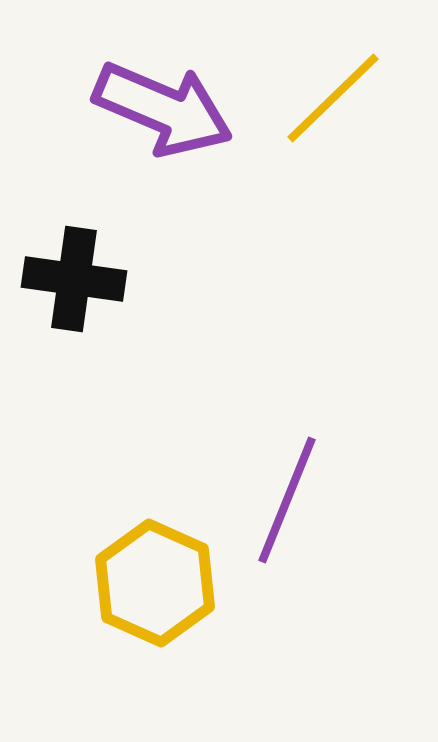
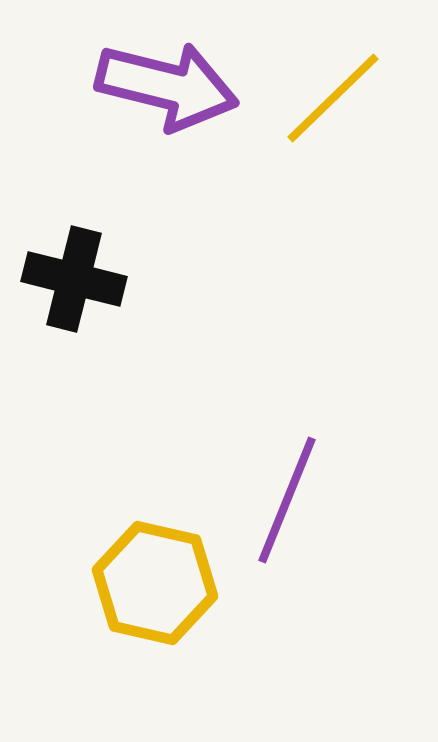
purple arrow: moved 4 px right, 23 px up; rotated 9 degrees counterclockwise
black cross: rotated 6 degrees clockwise
yellow hexagon: rotated 11 degrees counterclockwise
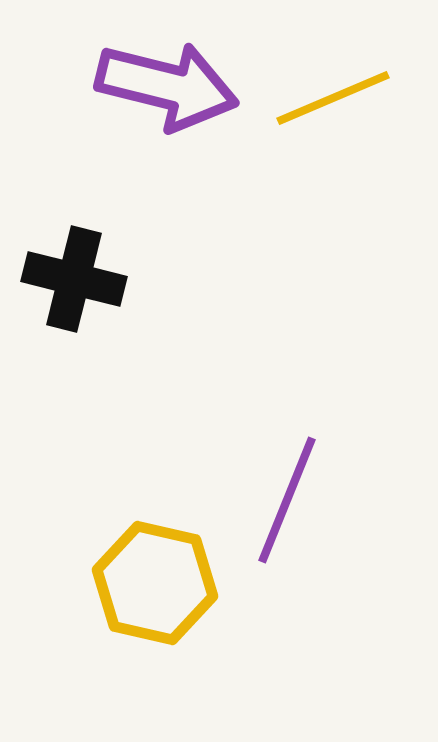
yellow line: rotated 21 degrees clockwise
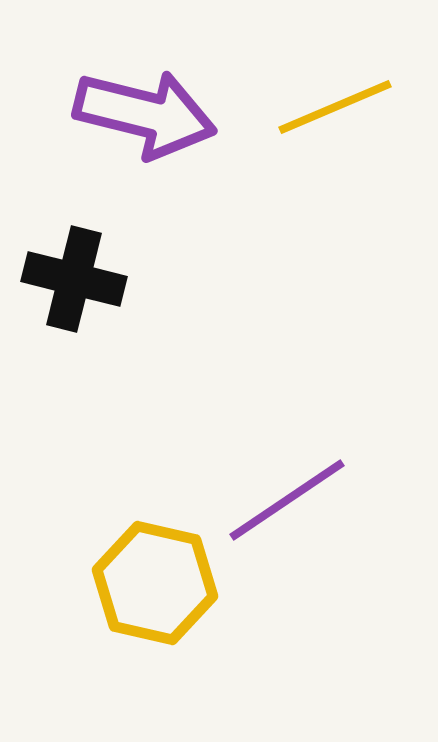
purple arrow: moved 22 px left, 28 px down
yellow line: moved 2 px right, 9 px down
purple line: rotated 34 degrees clockwise
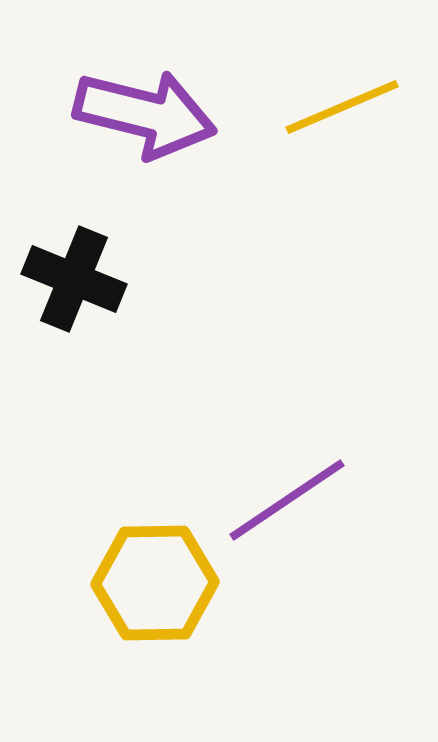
yellow line: moved 7 px right
black cross: rotated 8 degrees clockwise
yellow hexagon: rotated 14 degrees counterclockwise
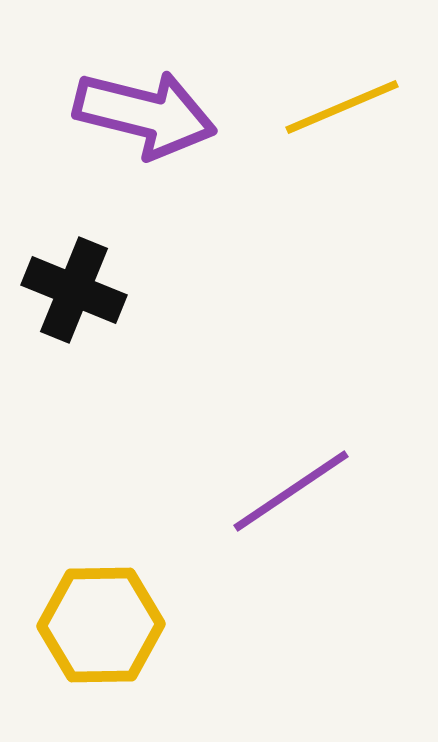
black cross: moved 11 px down
purple line: moved 4 px right, 9 px up
yellow hexagon: moved 54 px left, 42 px down
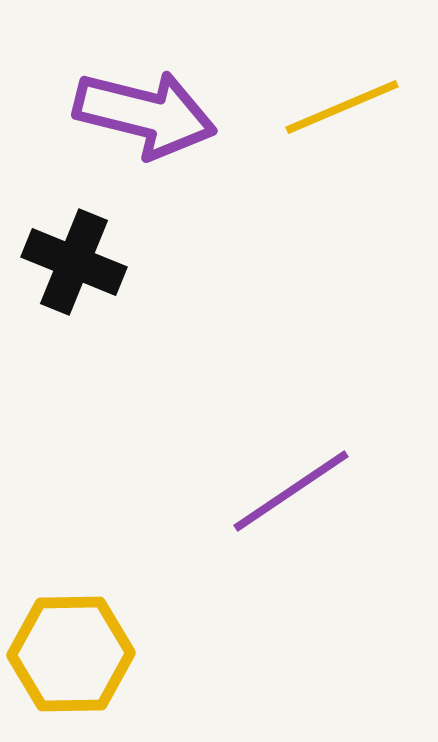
black cross: moved 28 px up
yellow hexagon: moved 30 px left, 29 px down
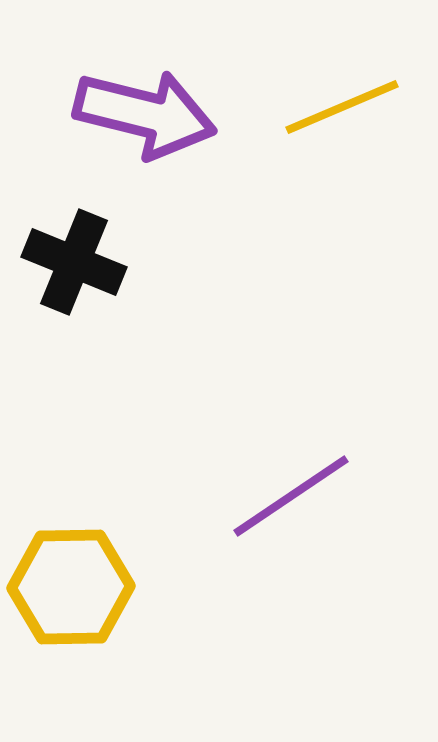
purple line: moved 5 px down
yellow hexagon: moved 67 px up
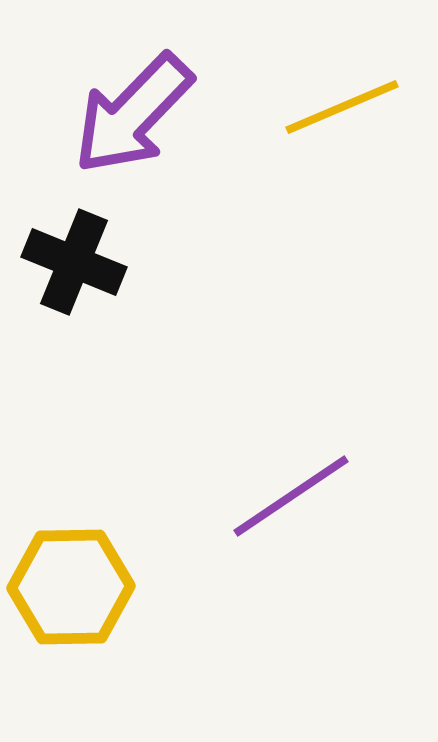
purple arrow: moved 12 px left; rotated 120 degrees clockwise
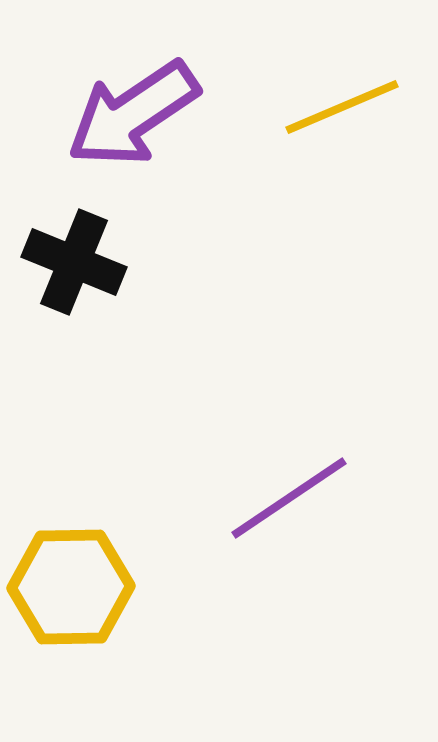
purple arrow: rotated 12 degrees clockwise
purple line: moved 2 px left, 2 px down
